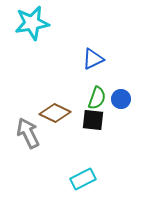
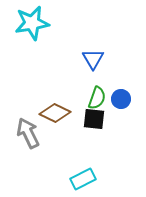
blue triangle: rotated 35 degrees counterclockwise
black square: moved 1 px right, 1 px up
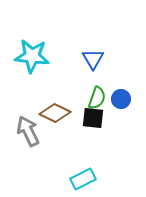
cyan star: moved 33 px down; rotated 16 degrees clockwise
black square: moved 1 px left, 1 px up
gray arrow: moved 2 px up
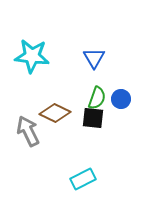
blue triangle: moved 1 px right, 1 px up
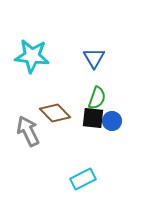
blue circle: moved 9 px left, 22 px down
brown diamond: rotated 20 degrees clockwise
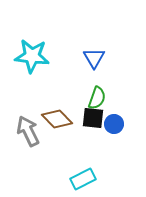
brown diamond: moved 2 px right, 6 px down
blue circle: moved 2 px right, 3 px down
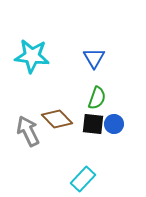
black square: moved 6 px down
cyan rectangle: rotated 20 degrees counterclockwise
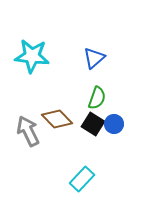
blue triangle: rotated 20 degrees clockwise
black square: rotated 25 degrees clockwise
cyan rectangle: moved 1 px left
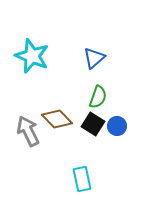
cyan star: rotated 16 degrees clockwise
green semicircle: moved 1 px right, 1 px up
blue circle: moved 3 px right, 2 px down
cyan rectangle: rotated 55 degrees counterclockwise
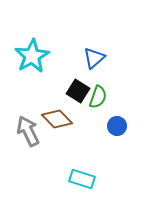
cyan star: rotated 20 degrees clockwise
black square: moved 15 px left, 33 px up
cyan rectangle: rotated 60 degrees counterclockwise
